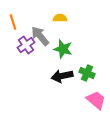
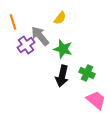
yellow semicircle: rotated 128 degrees clockwise
black arrow: rotated 65 degrees counterclockwise
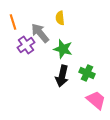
yellow semicircle: rotated 136 degrees clockwise
gray arrow: moved 3 px up
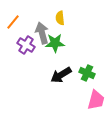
orange line: rotated 56 degrees clockwise
gray arrow: moved 2 px right; rotated 25 degrees clockwise
purple cross: rotated 24 degrees counterclockwise
green star: moved 8 px left, 6 px up; rotated 18 degrees counterclockwise
black arrow: moved 1 px left, 1 px up; rotated 45 degrees clockwise
pink trapezoid: rotated 65 degrees clockwise
